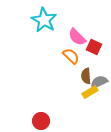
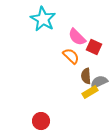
cyan star: moved 1 px left, 1 px up
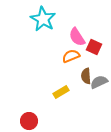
pink semicircle: rotated 12 degrees clockwise
orange semicircle: rotated 66 degrees counterclockwise
yellow rectangle: moved 29 px left
red circle: moved 12 px left
